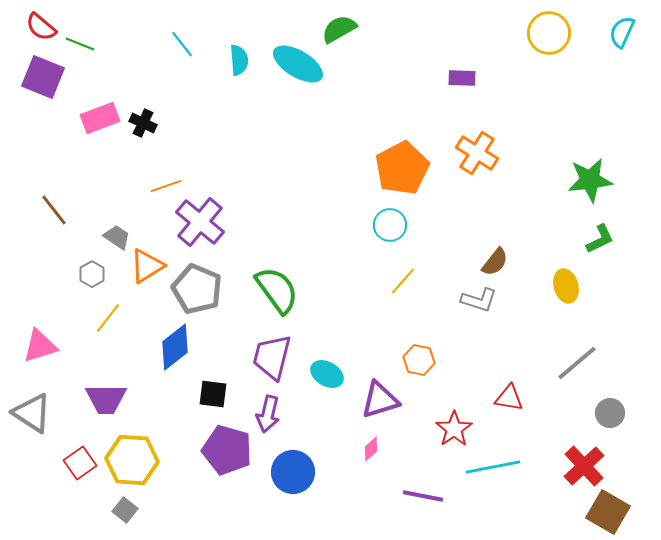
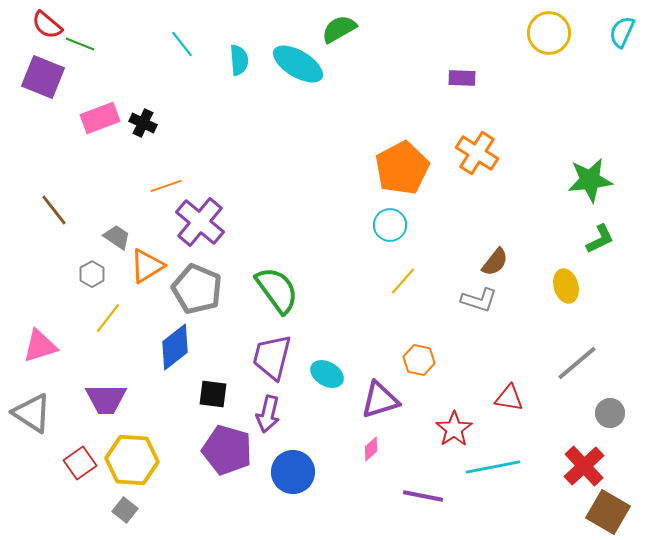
red semicircle at (41, 27): moved 6 px right, 2 px up
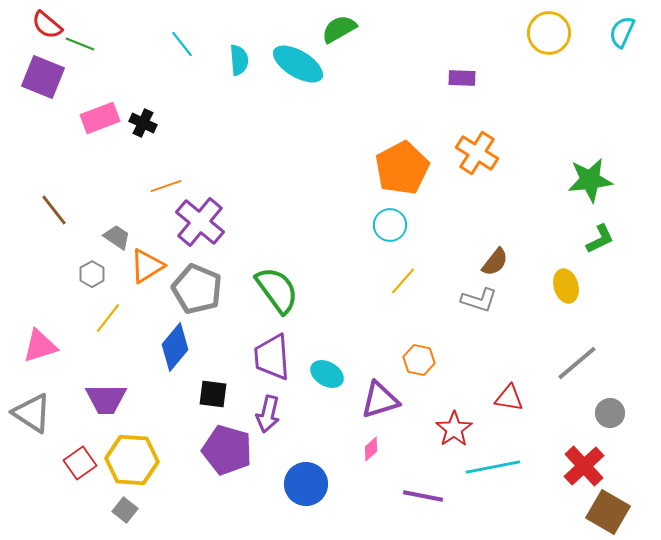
blue diamond at (175, 347): rotated 12 degrees counterclockwise
purple trapezoid at (272, 357): rotated 18 degrees counterclockwise
blue circle at (293, 472): moved 13 px right, 12 px down
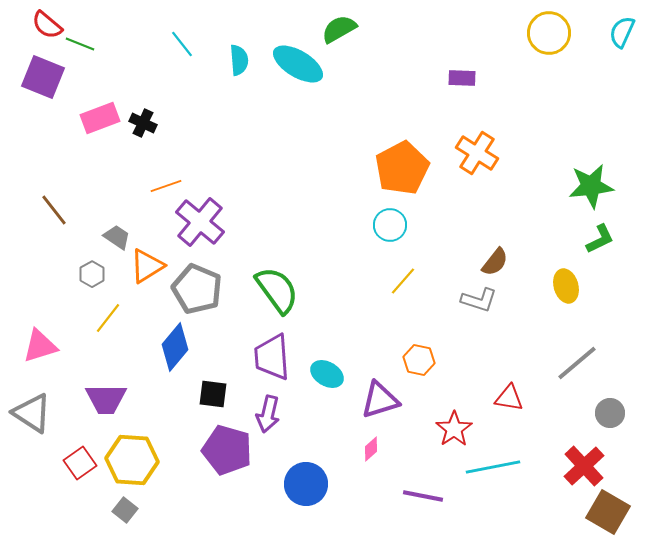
green star at (590, 180): moved 1 px right, 6 px down
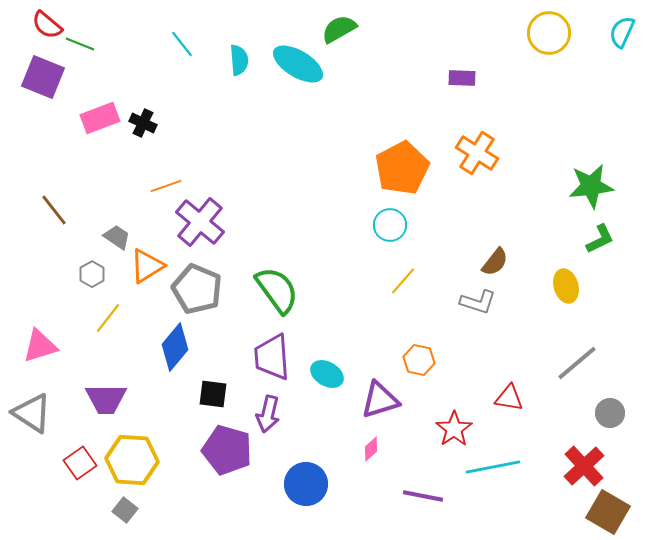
gray L-shape at (479, 300): moved 1 px left, 2 px down
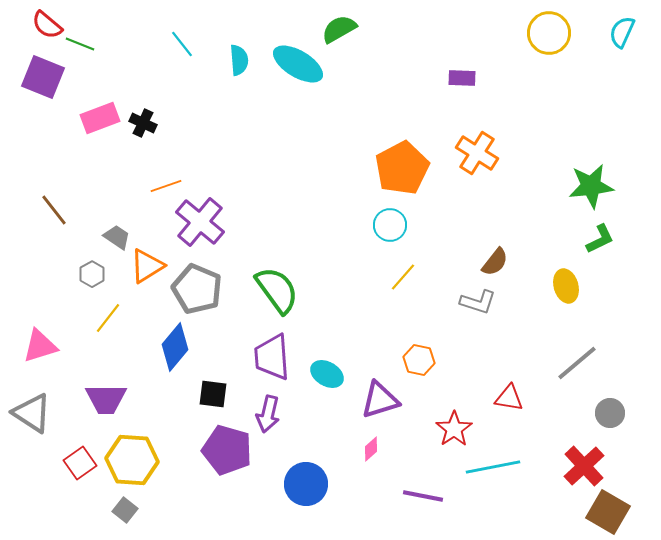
yellow line at (403, 281): moved 4 px up
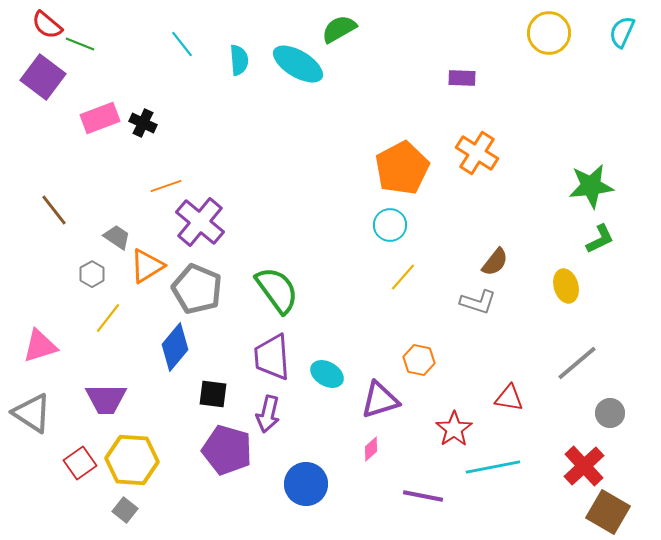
purple square at (43, 77): rotated 15 degrees clockwise
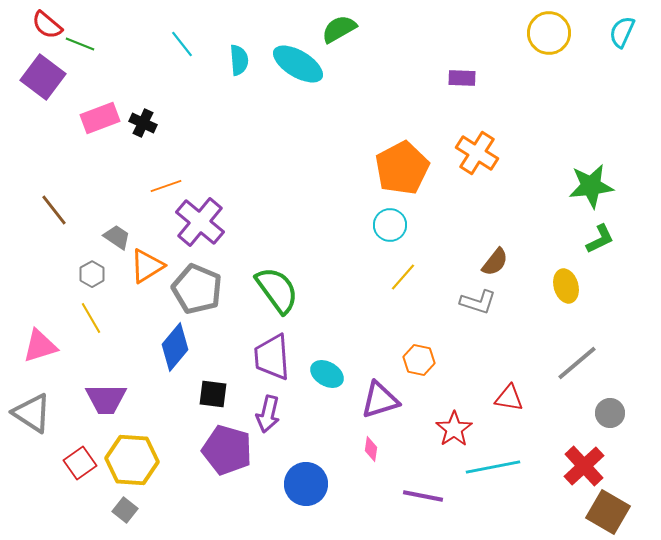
yellow line at (108, 318): moved 17 px left; rotated 68 degrees counterclockwise
pink diamond at (371, 449): rotated 40 degrees counterclockwise
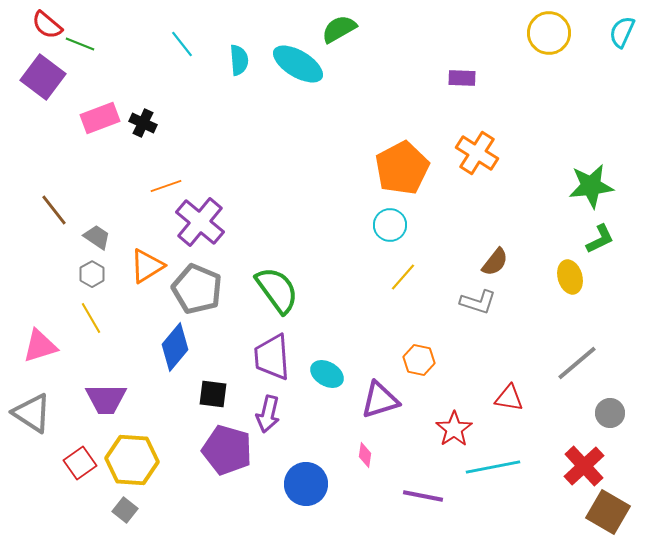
gray trapezoid at (117, 237): moved 20 px left
yellow ellipse at (566, 286): moved 4 px right, 9 px up
pink diamond at (371, 449): moved 6 px left, 6 px down
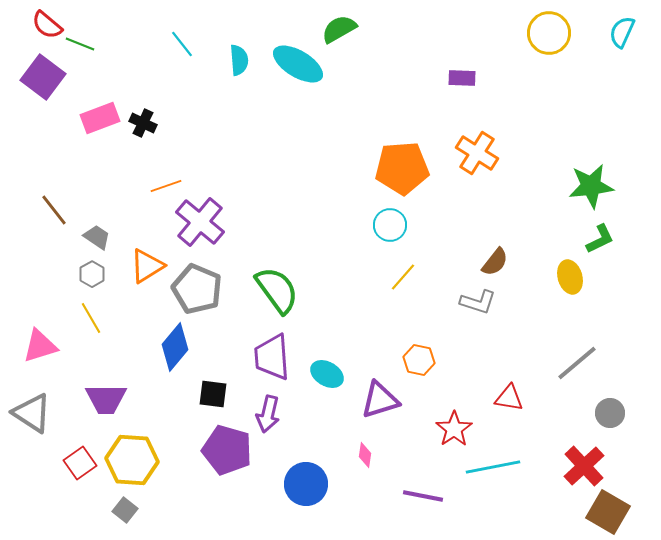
orange pentagon at (402, 168): rotated 24 degrees clockwise
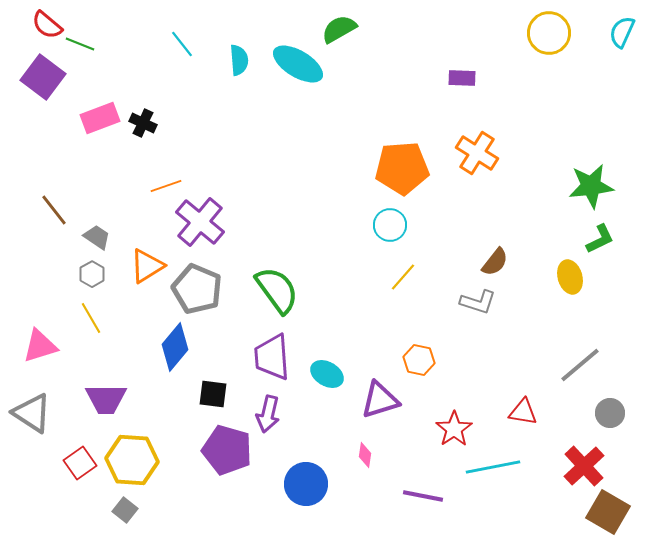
gray line at (577, 363): moved 3 px right, 2 px down
red triangle at (509, 398): moved 14 px right, 14 px down
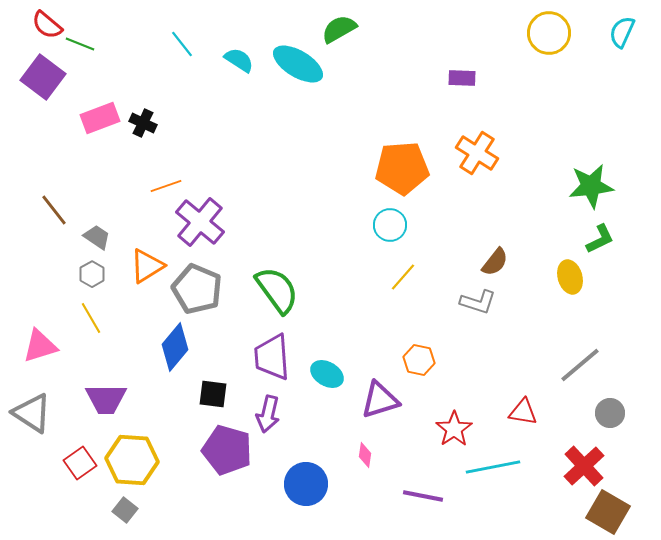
cyan semicircle at (239, 60): rotated 52 degrees counterclockwise
